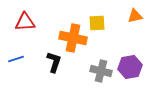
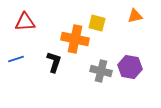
yellow square: rotated 18 degrees clockwise
orange cross: moved 2 px right, 1 px down
purple hexagon: rotated 20 degrees clockwise
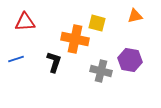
purple hexagon: moved 7 px up
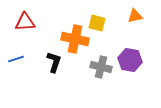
gray cross: moved 4 px up
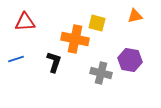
gray cross: moved 6 px down
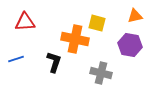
purple hexagon: moved 15 px up
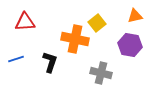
yellow square: rotated 36 degrees clockwise
black L-shape: moved 4 px left
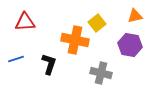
orange cross: moved 1 px down
black L-shape: moved 1 px left, 2 px down
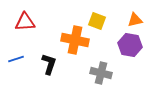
orange triangle: moved 4 px down
yellow square: moved 2 px up; rotated 30 degrees counterclockwise
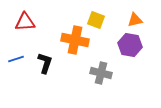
yellow square: moved 1 px left, 1 px up
black L-shape: moved 4 px left, 1 px up
